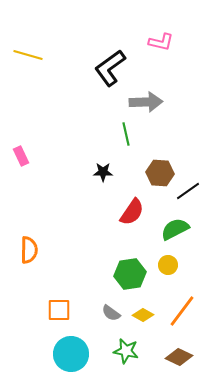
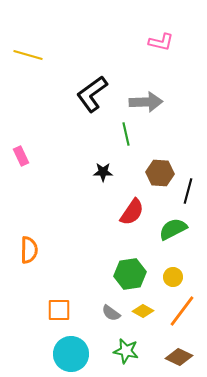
black L-shape: moved 18 px left, 26 px down
black line: rotated 40 degrees counterclockwise
green semicircle: moved 2 px left
yellow circle: moved 5 px right, 12 px down
yellow diamond: moved 4 px up
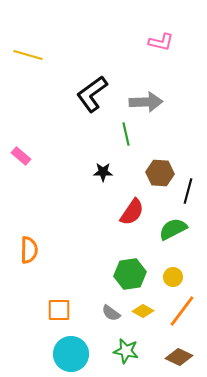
pink rectangle: rotated 24 degrees counterclockwise
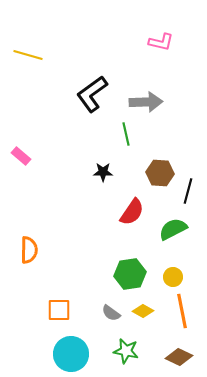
orange line: rotated 48 degrees counterclockwise
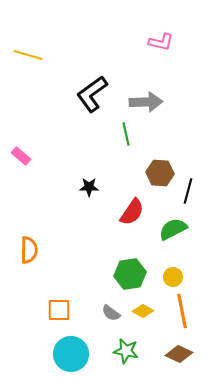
black star: moved 14 px left, 15 px down
brown diamond: moved 3 px up
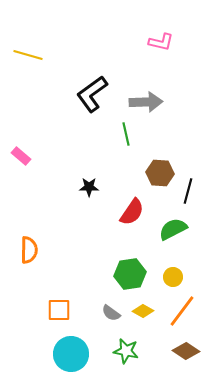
orange line: rotated 48 degrees clockwise
brown diamond: moved 7 px right, 3 px up; rotated 8 degrees clockwise
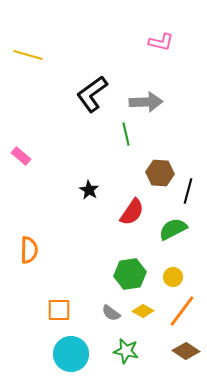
black star: moved 3 px down; rotated 30 degrees clockwise
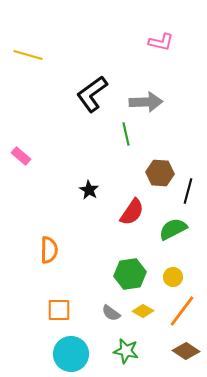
orange semicircle: moved 20 px right
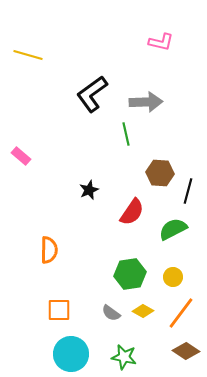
black star: rotated 18 degrees clockwise
orange line: moved 1 px left, 2 px down
green star: moved 2 px left, 6 px down
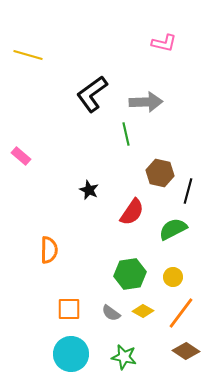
pink L-shape: moved 3 px right, 1 px down
brown hexagon: rotated 8 degrees clockwise
black star: rotated 24 degrees counterclockwise
orange square: moved 10 px right, 1 px up
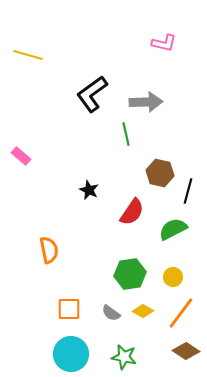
orange semicircle: rotated 12 degrees counterclockwise
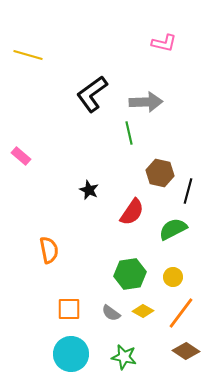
green line: moved 3 px right, 1 px up
